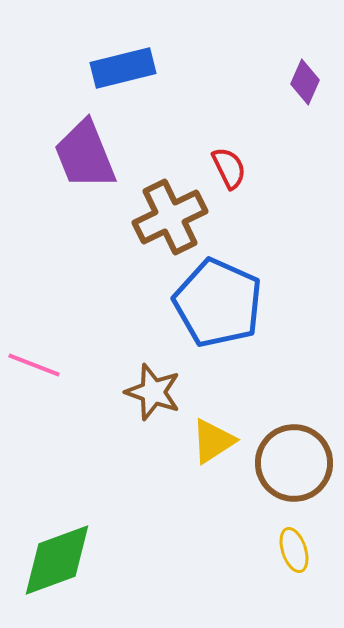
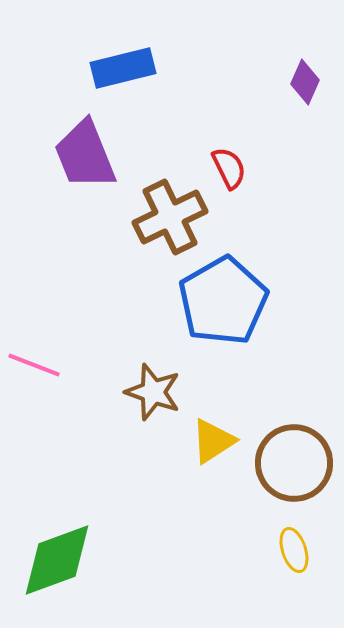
blue pentagon: moved 5 px right, 2 px up; rotated 18 degrees clockwise
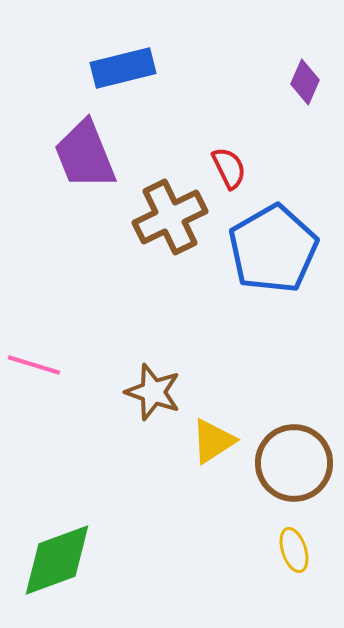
blue pentagon: moved 50 px right, 52 px up
pink line: rotated 4 degrees counterclockwise
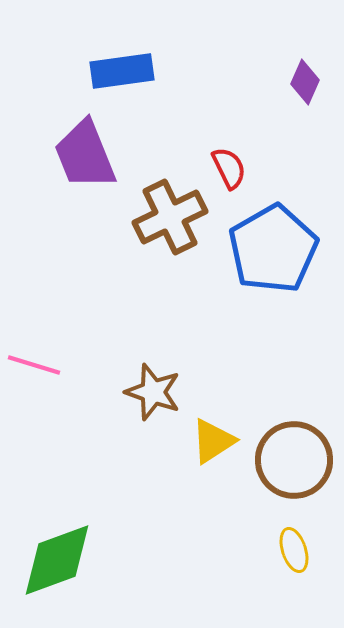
blue rectangle: moved 1 px left, 3 px down; rotated 6 degrees clockwise
brown circle: moved 3 px up
